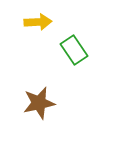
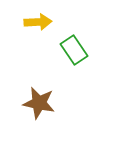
brown star: rotated 24 degrees clockwise
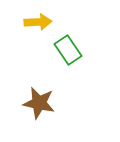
green rectangle: moved 6 px left
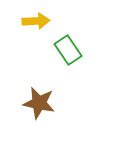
yellow arrow: moved 2 px left, 1 px up
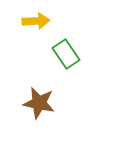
green rectangle: moved 2 px left, 4 px down
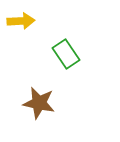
yellow arrow: moved 15 px left
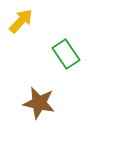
yellow arrow: rotated 44 degrees counterclockwise
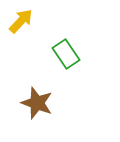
brown star: moved 2 px left; rotated 8 degrees clockwise
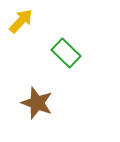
green rectangle: moved 1 px up; rotated 12 degrees counterclockwise
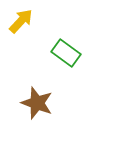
green rectangle: rotated 8 degrees counterclockwise
